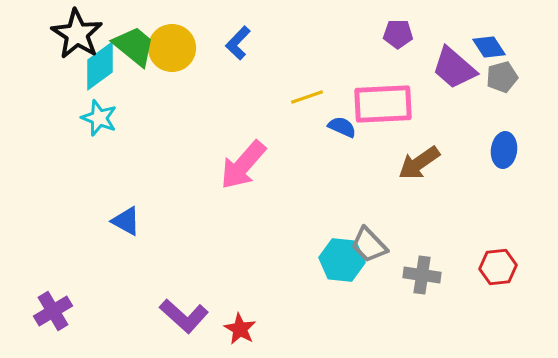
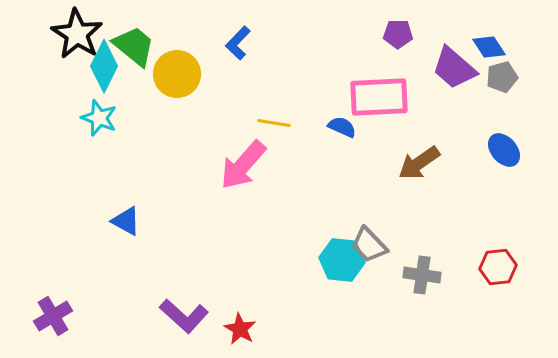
yellow circle: moved 5 px right, 26 px down
cyan diamond: moved 4 px right; rotated 27 degrees counterclockwise
yellow line: moved 33 px left, 26 px down; rotated 28 degrees clockwise
pink rectangle: moved 4 px left, 7 px up
blue ellipse: rotated 48 degrees counterclockwise
purple cross: moved 5 px down
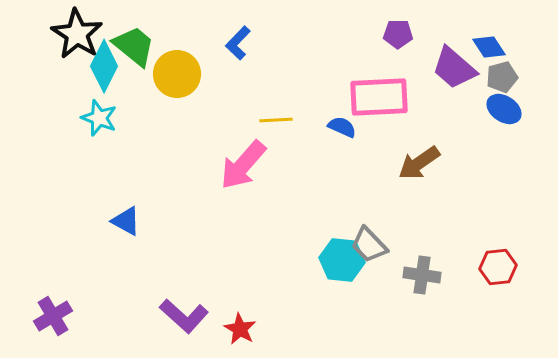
yellow line: moved 2 px right, 3 px up; rotated 12 degrees counterclockwise
blue ellipse: moved 41 px up; rotated 16 degrees counterclockwise
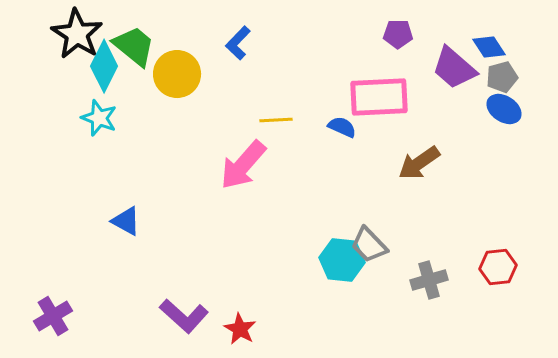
gray cross: moved 7 px right, 5 px down; rotated 24 degrees counterclockwise
